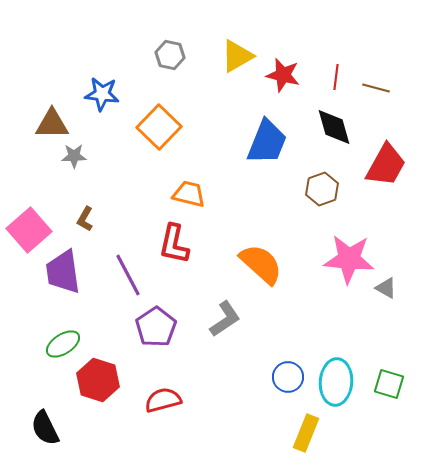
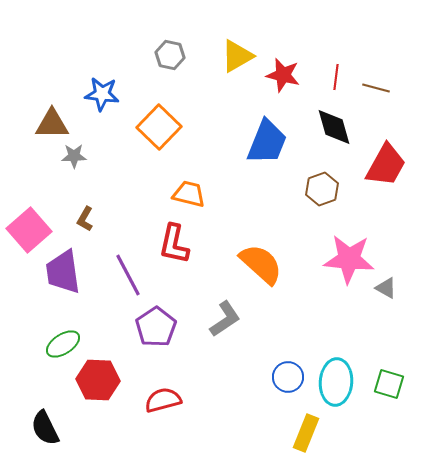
red hexagon: rotated 15 degrees counterclockwise
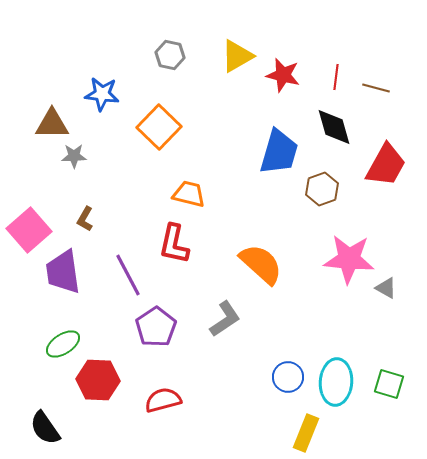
blue trapezoid: moved 12 px right, 10 px down; rotated 6 degrees counterclockwise
black semicircle: rotated 9 degrees counterclockwise
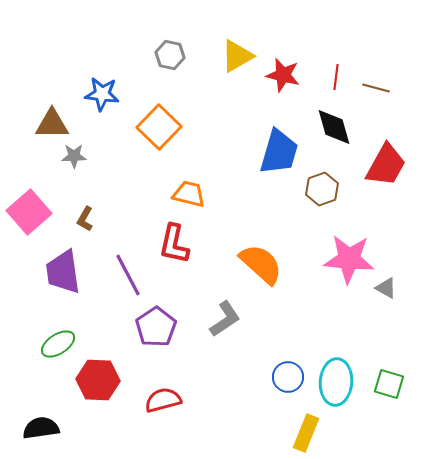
pink square: moved 18 px up
green ellipse: moved 5 px left
black semicircle: moved 4 px left; rotated 117 degrees clockwise
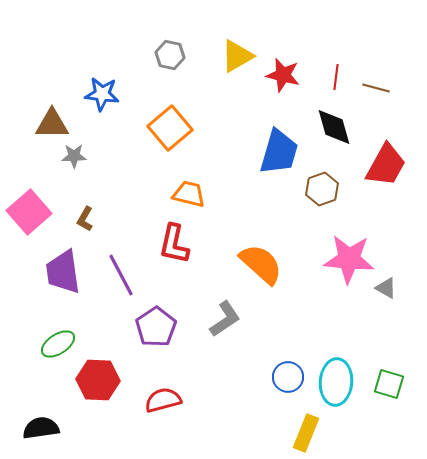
orange square: moved 11 px right, 1 px down; rotated 6 degrees clockwise
purple line: moved 7 px left
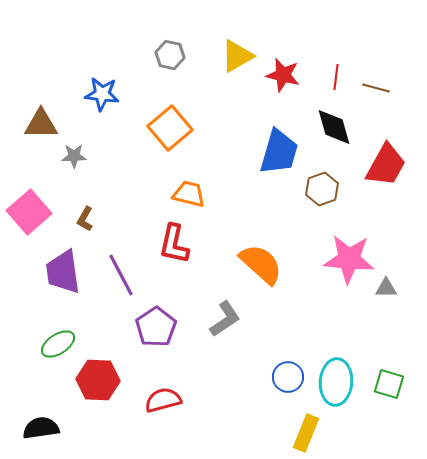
brown triangle: moved 11 px left
gray triangle: rotated 30 degrees counterclockwise
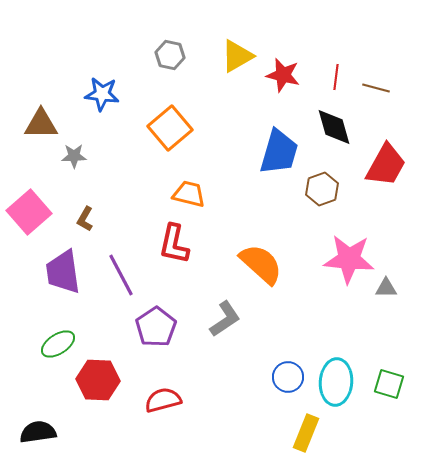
black semicircle: moved 3 px left, 4 px down
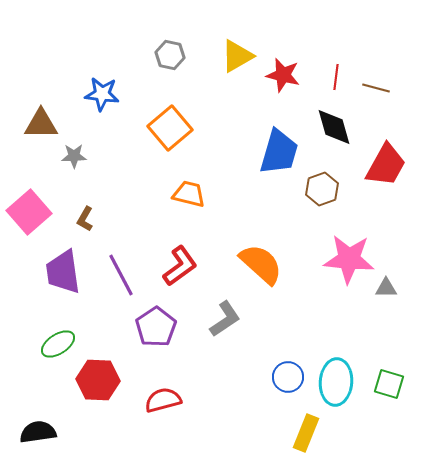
red L-shape: moved 6 px right, 22 px down; rotated 138 degrees counterclockwise
